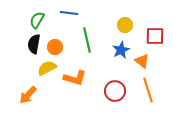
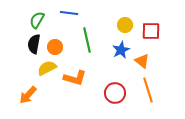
red square: moved 4 px left, 5 px up
red circle: moved 2 px down
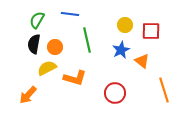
blue line: moved 1 px right, 1 px down
orange line: moved 16 px right
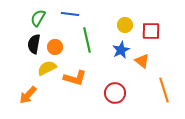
green semicircle: moved 1 px right, 2 px up
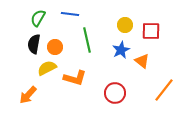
orange line: rotated 55 degrees clockwise
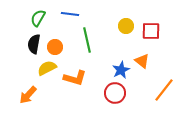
yellow circle: moved 1 px right, 1 px down
blue star: moved 20 px down
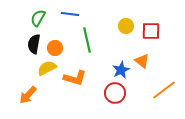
orange circle: moved 1 px down
orange line: rotated 15 degrees clockwise
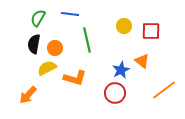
yellow circle: moved 2 px left
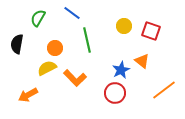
blue line: moved 2 px right, 1 px up; rotated 30 degrees clockwise
red square: rotated 18 degrees clockwise
black semicircle: moved 17 px left
orange L-shape: rotated 30 degrees clockwise
orange arrow: rotated 18 degrees clockwise
